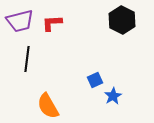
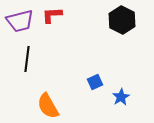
red L-shape: moved 8 px up
blue square: moved 2 px down
blue star: moved 8 px right, 1 px down
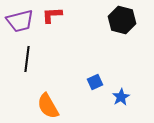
black hexagon: rotated 12 degrees counterclockwise
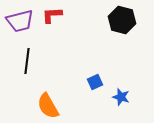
black line: moved 2 px down
blue star: rotated 24 degrees counterclockwise
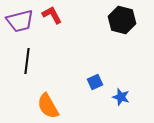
red L-shape: rotated 65 degrees clockwise
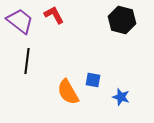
red L-shape: moved 2 px right
purple trapezoid: rotated 128 degrees counterclockwise
blue square: moved 2 px left, 2 px up; rotated 35 degrees clockwise
orange semicircle: moved 20 px right, 14 px up
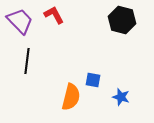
purple trapezoid: rotated 8 degrees clockwise
orange semicircle: moved 3 px right, 5 px down; rotated 136 degrees counterclockwise
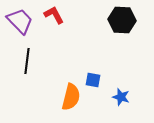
black hexagon: rotated 12 degrees counterclockwise
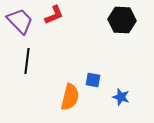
red L-shape: rotated 95 degrees clockwise
orange semicircle: moved 1 px left
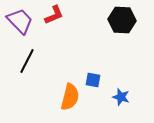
black line: rotated 20 degrees clockwise
